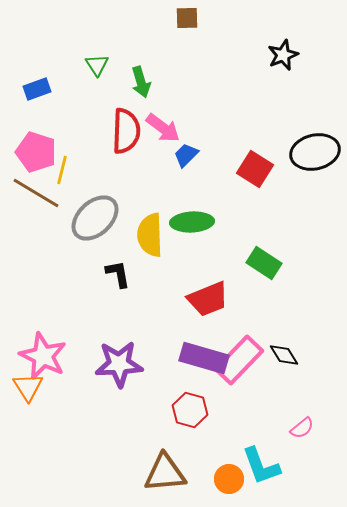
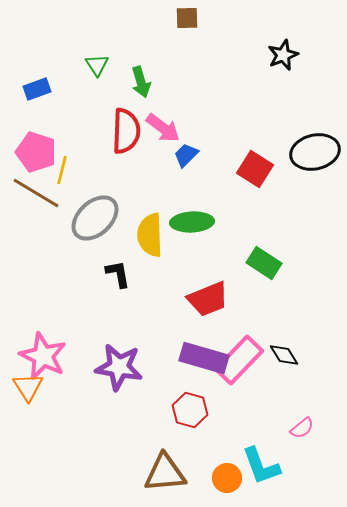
purple star: moved 3 px down; rotated 12 degrees clockwise
orange circle: moved 2 px left, 1 px up
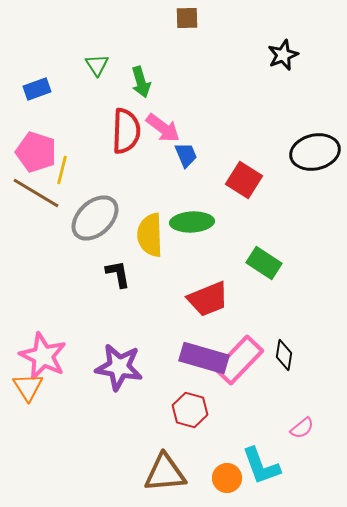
blue trapezoid: rotated 112 degrees clockwise
red square: moved 11 px left, 11 px down
black diamond: rotated 40 degrees clockwise
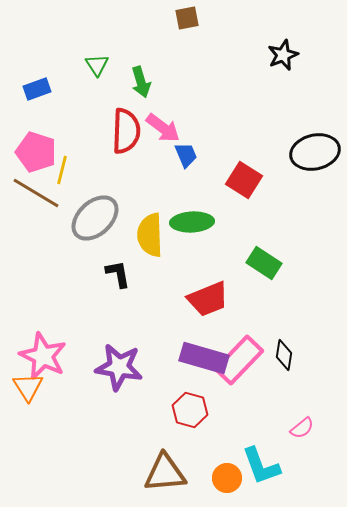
brown square: rotated 10 degrees counterclockwise
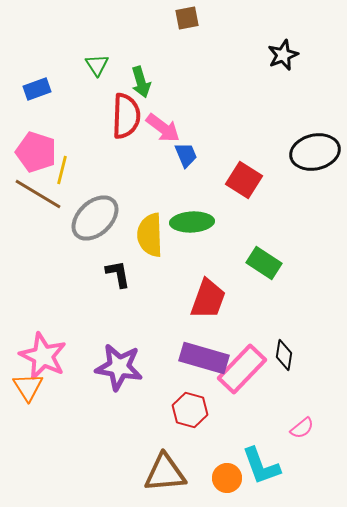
red semicircle: moved 15 px up
brown line: moved 2 px right, 1 px down
red trapezoid: rotated 48 degrees counterclockwise
pink rectangle: moved 3 px right, 9 px down
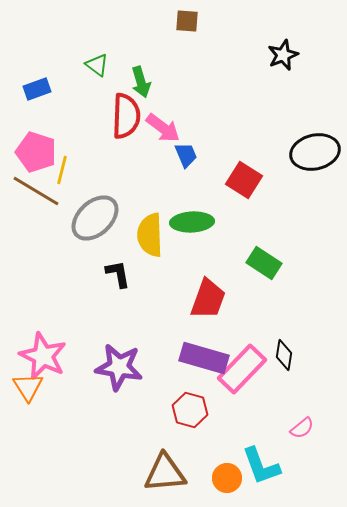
brown square: moved 3 px down; rotated 15 degrees clockwise
green triangle: rotated 20 degrees counterclockwise
brown line: moved 2 px left, 3 px up
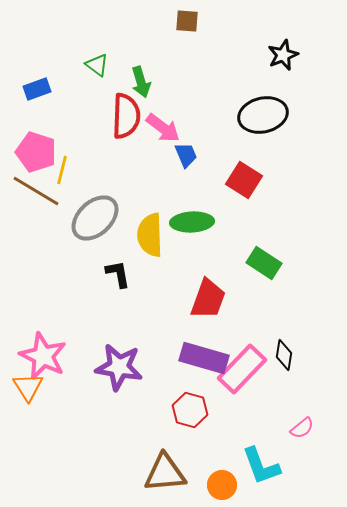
black ellipse: moved 52 px left, 37 px up
orange circle: moved 5 px left, 7 px down
